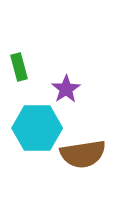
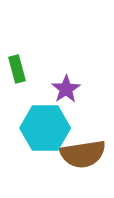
green rectangle: moved 2 px left, 2 px down
cyan hexagon: moved 8 px right
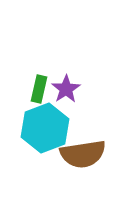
green rectangle: moved 22 px right, 20 px down; rotated 28 degrees clockwise
cyan hexagon: rotated 21 degrees counterclockwise
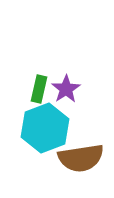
brown semicircle: moved 2 px left, 4 px down
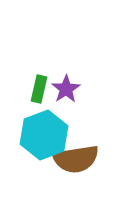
cyan hexagon: moved 1 px left, 7 px down
brown semicircle: moved 5 px left, 1 px down
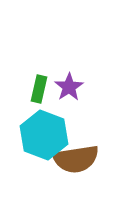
purple star: moved 3 px right, 2 px up
cyan hexagon: rotated 18 degrees counterclockwise
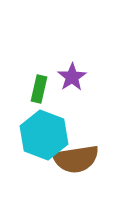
purple star: moved 3 px right, 10 px up
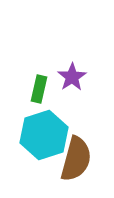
cyan hexagon: rotated 21 degrees clockwise
brown semicircle: rotated 66 degrees counterclockwise
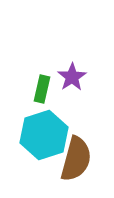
green rectangle: moved 3 px right
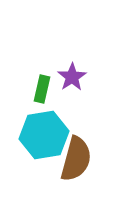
cyan hexagon: rotated 9 degrees clockwise
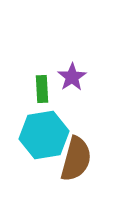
green rectangle: rotated 16 degrees counterclockwise
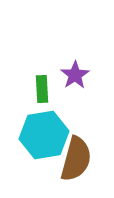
purple star: moved 3 px right, 2 px up
